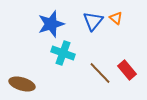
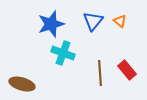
orange triangle: moved 4 px right, 3 px down
brown line: rotated 40 degrees clockwise
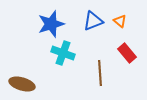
blue triangle: rotated 30 degrees clockwise
red rectangle: moved 17 px up
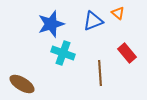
orange triangle: moved 2 px left, 8 px up
brown ellipse: rotated 15 degrees clockwise
